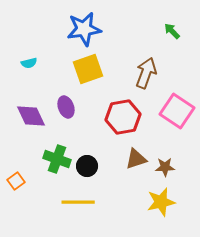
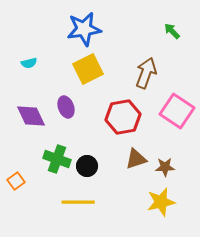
yellow square: rotated 8 degrees counterclockwise
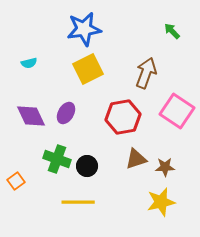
purple ellipse: moved 6 px down; rotated 50 degrees clockwise
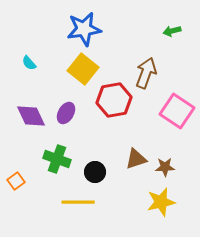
green arrow: rotated 60 degrees counterclockwise
cyan semicircle: rotated 63 degrees clockwise
yellow square: moved 5 px left; rotated 24 degrees counterclockwise
red hexagon: moved 9 px left, 17 px up
black circle: moved 8 px right, 6 px down
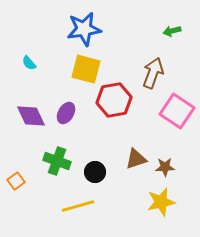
yellow square: moved 3 px right; rotated 24 degrees counterclockwise
brown arrow: moved 7 px right
green cross: moved 2 px down
yellow line: moved 4 px down; rotated 16 degrees counterclockwise
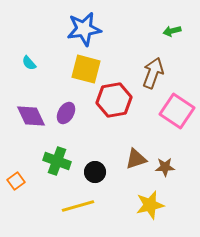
yellow star: moved 11 px left, 3 px down
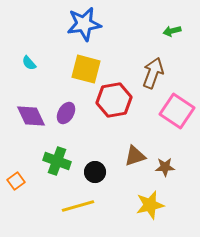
blue star: moved 5 px up
brown triangle: moved 1 px left, 3 px up
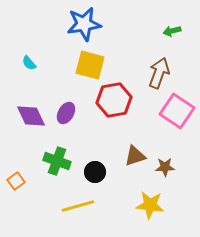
yellow square: moved 4 px right, 4 px up
brown arrow: moved 6 px right
yellow star: rotated 20 degrees clockwise
